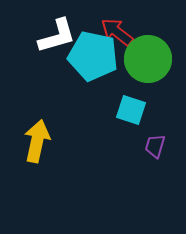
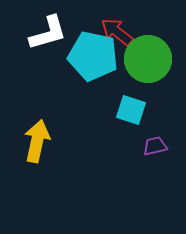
white L-shape: moved 9 px left, 3 px up
purple trapezoid: rotated 60 degrees clockwise
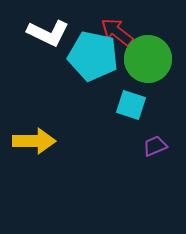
white L-shape: rotated 42 degrees clockwise
cyan square: moved 5 px up
yellow arrow: moved 3 px left; rotated 78 degrees clockwise
purple trapezoid: rotated 10 degrees counterclockwise
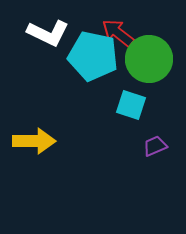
red arrow: moved 1 px right, 1 px down
green circle: moved 1 px right
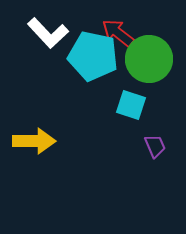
white L-shape: rotated 21 degrees clockwise
purple trapezoid: rotated 90 degrees clockwise
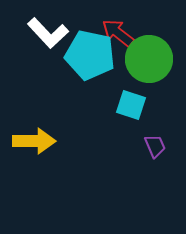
cyan pentagon: moved 3 px left, 1 px up
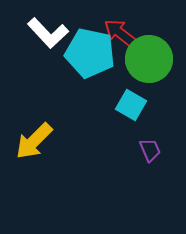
red arrow: moved 2 px right
cyan pentagon: moved 2 px up
cyan square: rotated 12 degrees clockwise
yellow arrow: rotated 135 degrees clockwise
purple trapezoid: moved 5 px left, 4 px down
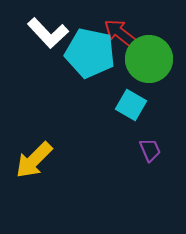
yellow arrow: moved 19 px down
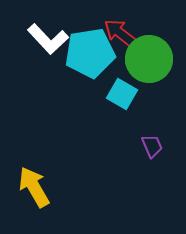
white L-shape: moved 6 px down
cyan pentagon: rotated 21 degrees counterclockwise
cyan square: moved 9 px left, 11 px up
purple trapezoid: moved 2 px right, 4 px up
yellow arrow: moved 27 px down; rotated 105 degrees clockwise
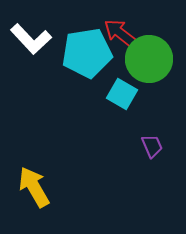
white L-shape: moved 17 px left
cyan pentagon: moved 3 px left
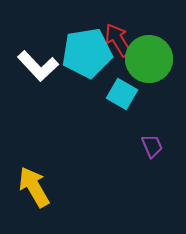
red arrow: moved 2 px left, 7 px down; rotated 20 degrees clockwise
white L-shape: moved 7 px right, 27 px down
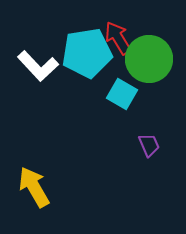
red arrow: moved 2 px up
purple trapezoid: moved 3 px left, 1 px up
